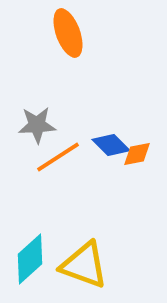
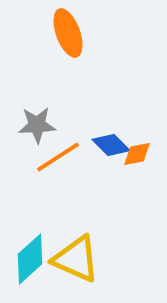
yellow triangle: moved 8 px left, 6 px up; rotated 4 degrees clockwise
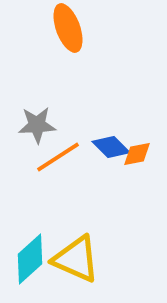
orange ellipse: moved 5 px up
blue diamond: moved 2 px down
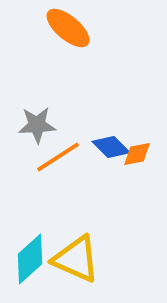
orange ellipse: rotated 30 degrees counterclockwise
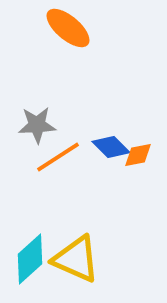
orange diamond: moved 1 px right, 1 px down
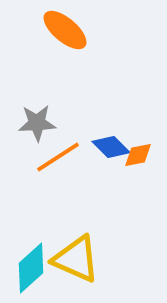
orange ellipse: moved 3 px left, 2 px down
gray star: moved 2 px up
cyan diamond: moved 1 px right, 9 px down
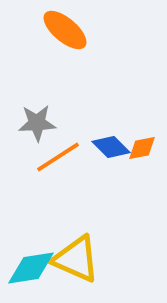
orange diamond: moved 4 px right, 7 px up
cyan diamond: rotated 33 degrees clockwise
